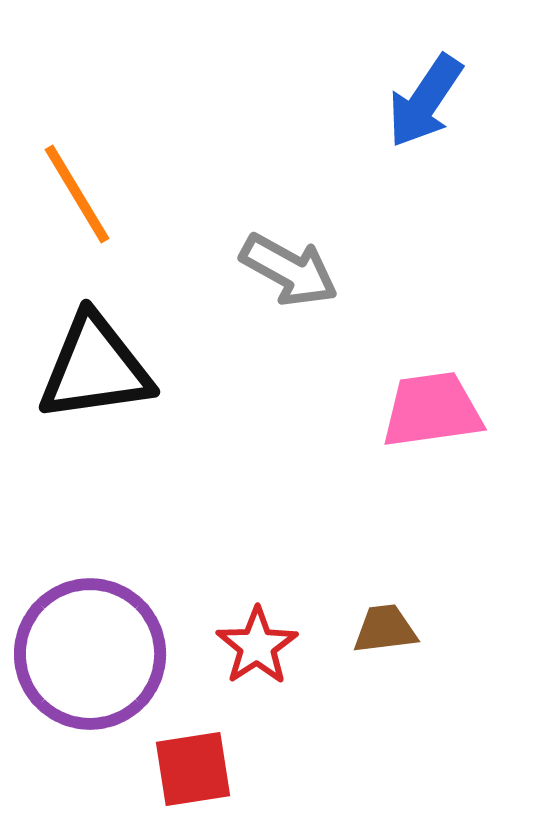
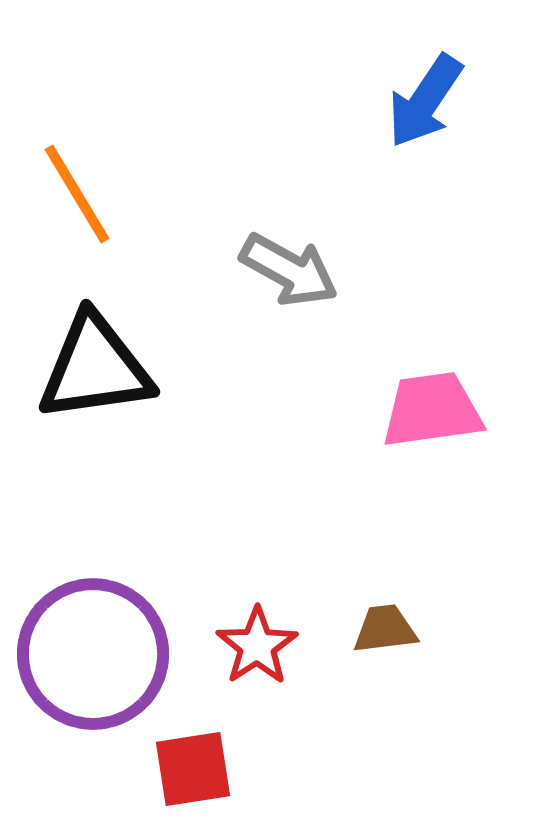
purple circle: moved 3 px right
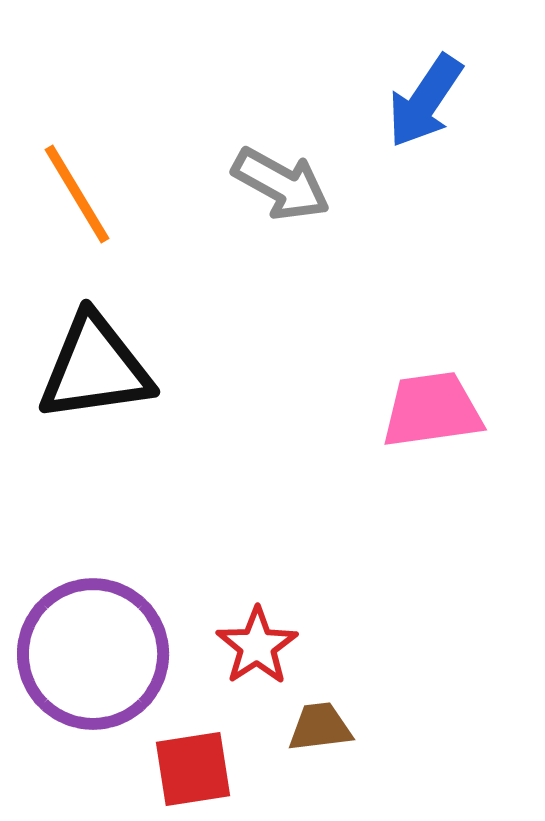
gray arrow: moved 8 px left, 86 px up
brown trapezoid: moved 65 px left, 98 px down
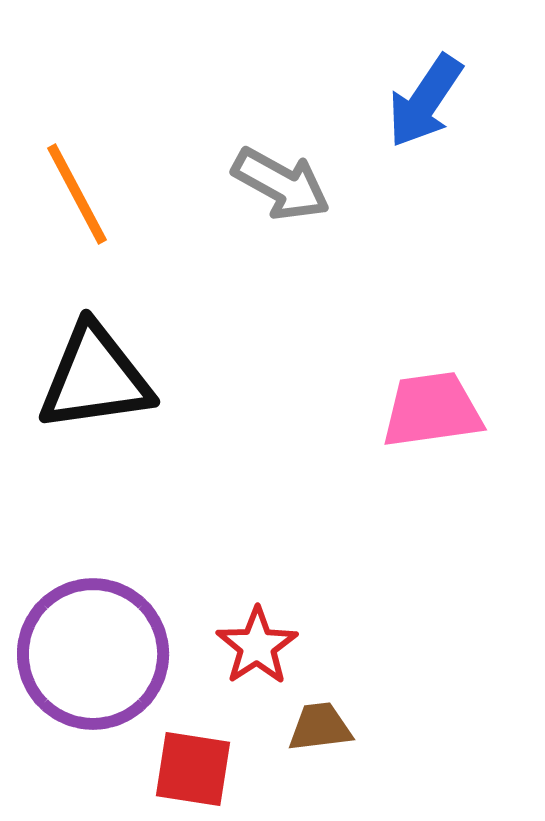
orange line: rotated 3 degrees clockwise
black triangle: moved 10 px down
red square: rotated 18 degrees clockwise
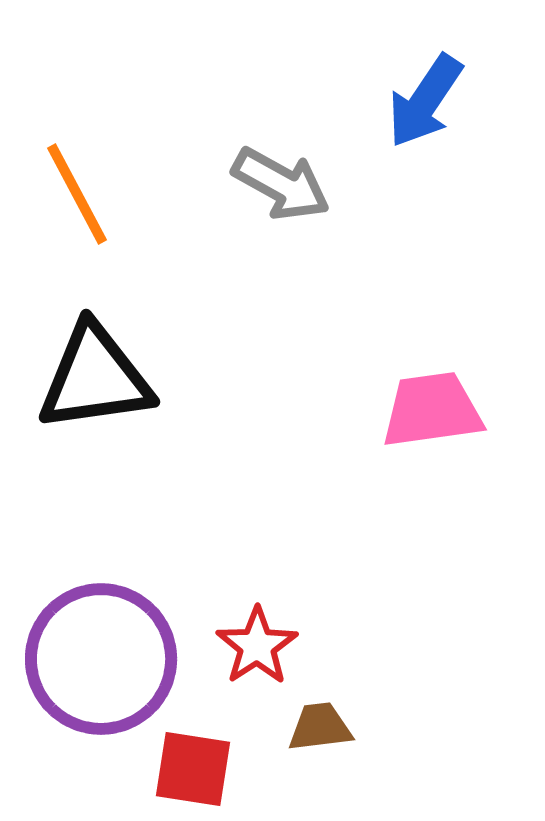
purple circle: moved 8 px right, 5 px down
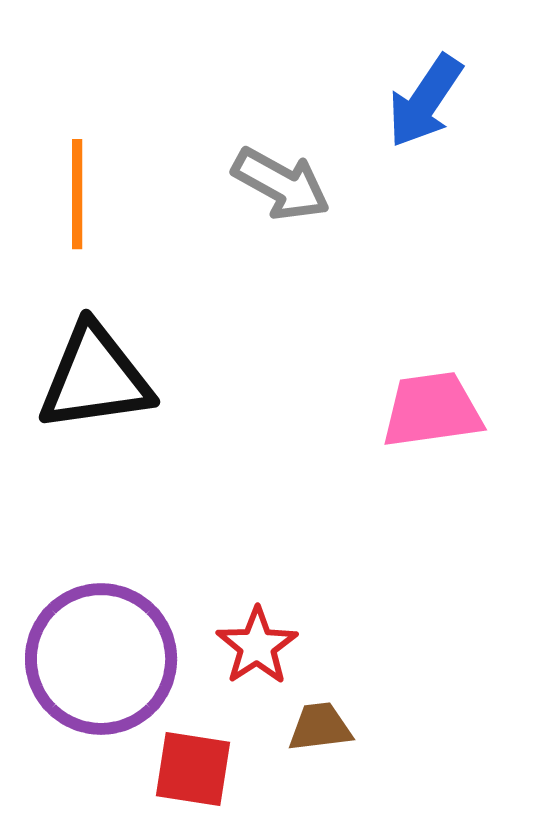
orange line: rotated 28 degrees clockwise
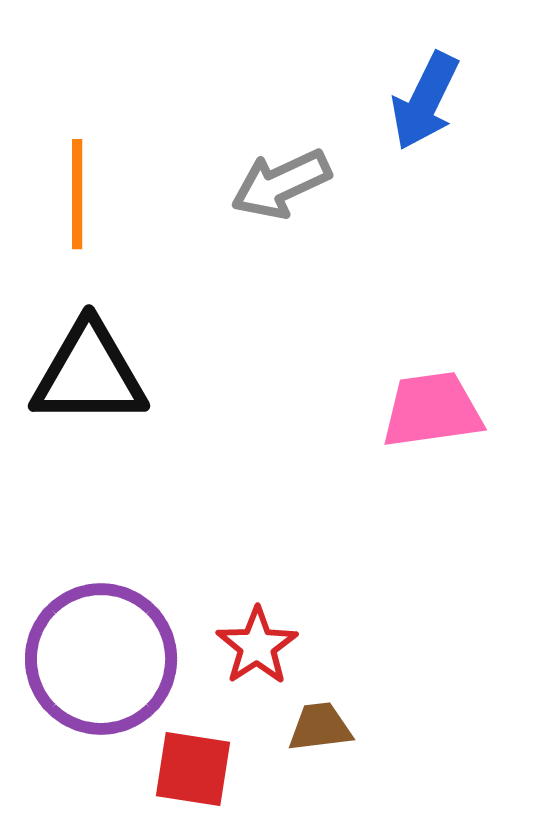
blue arrow: rotated 8 degrees counterclockwise
gray arrow: rotated 126 degrees clockwise
black triangle: moved 6 px left, 4 px up; rotated 8 degrees clockwise
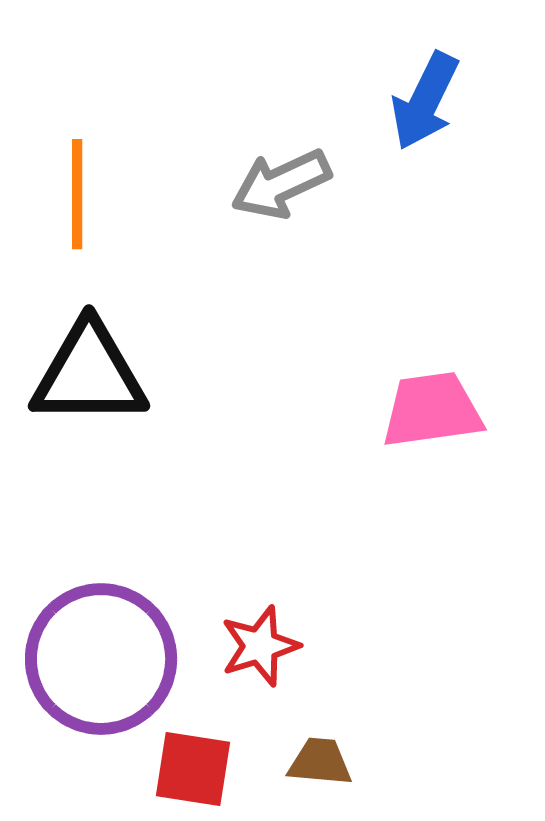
red star: moved 3 px right; rotated 16 degrees clockwise
brown trapezoid: moved 35 px down; rotated 12 degrees clockwise
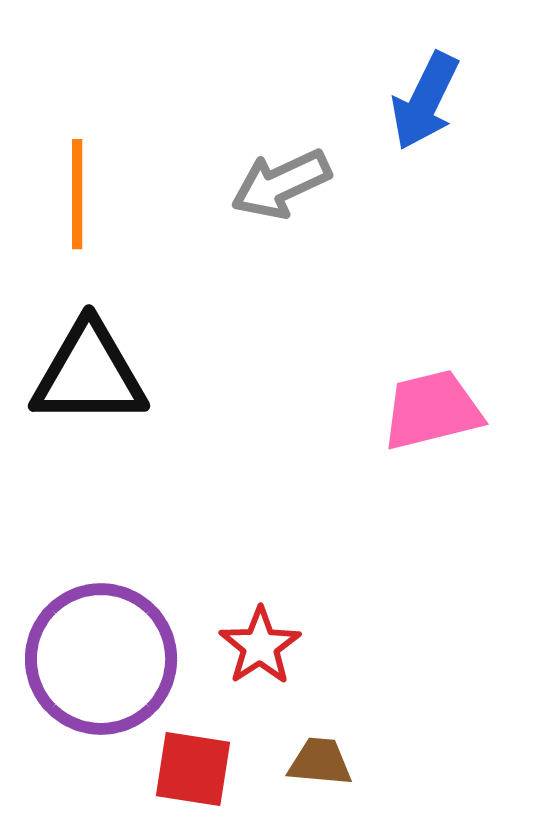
pink trapezoid: rotated 6 degrees counterclockwise
red star: rotated 16 degrees counterclockwise
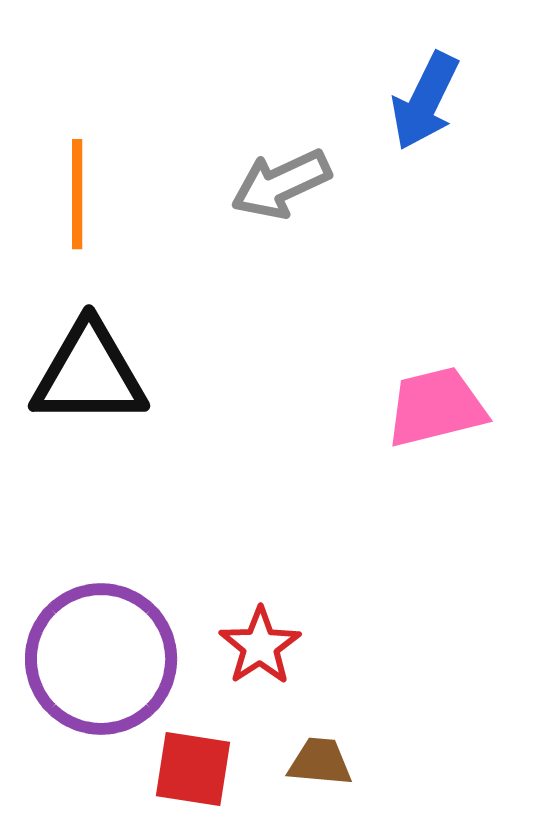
pink trapezoid: moved 4 px right, 3 px up
